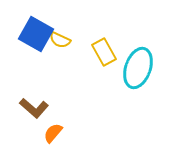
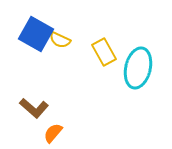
cyan ellipse: rotated 6 degrees counterclockwise
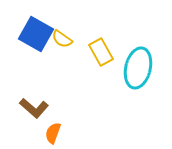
yellow semicircle: moved 2 px right, 1 px up; rotated 10 degrees clockwise
yellow rectangle: moved 3 px left
orange semicircle: rotated 20 degrees counterclockwise
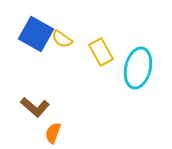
brown L-shape: moved 1 px right, 1 px up
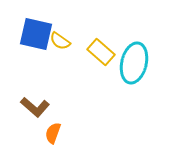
blue square: rotated 16 degrees counterclockwise
yellow semicircle: moved 2 px left, 2 px down
yellow rectangle: rotated 20 degrees counterclockwise
cyan ellipse: moved 4 px left, 5 px up
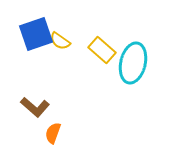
blue square: rotated 32 degrees counterclockwise
yellow rectangle: moved 1 px right, 2 px up
cyan ellipse: moved 1 px left
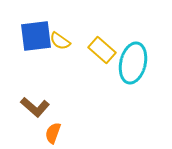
blue square: moved 2 px down; rotated 12 degrees clockwise
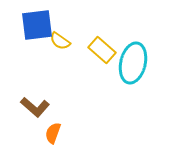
blue square: moved 1 px right, 11 px up
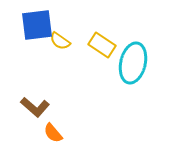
yellow rectangle: moved 5 px up; rotated 8 degrees counterclockwise
orange semicircle: rotated 60 degrees counterclockwise
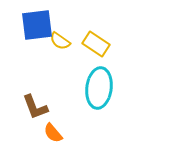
yellow rectangle: moved 6 px left, 1 px up
cyan ellipse: moved 34 px left, 25 px down; rotated 6 degrees counterclockwise
brown L-shape: rotated 28 degrees clockwise
